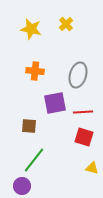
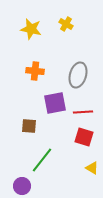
yellow cross: rotated 16 degrees counterclockwise
green line: moved 8 px right
yellow triangle: rotated 16 degrees clockwise
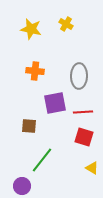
gray ellipse: moved 1 px right, 1 px down; rotated 15 degrees counterclockwise
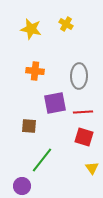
yellow triangle: rotated 24 degrees clockwise
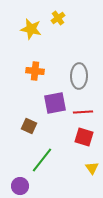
yellow cross: moved 8 px left, 6 px up; rotated 24 degrees clockwise
brown square: rotated 21 degrees clockwise
purple circle: moved 2 px left
